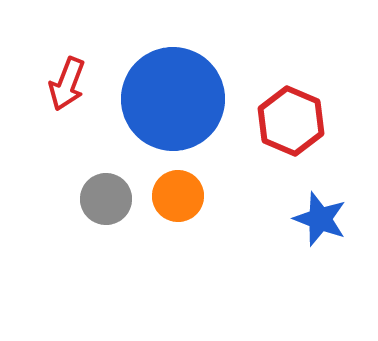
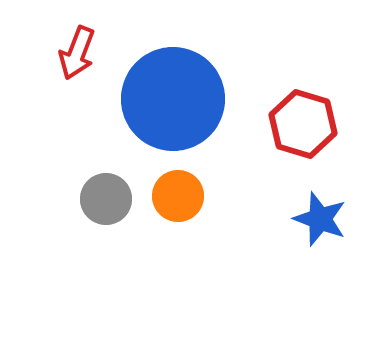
red arrow: moved 10 px right, 31 px up
red hexagon: moved 12 px right, 3 px down; rotated 6 degrees counterclockwise
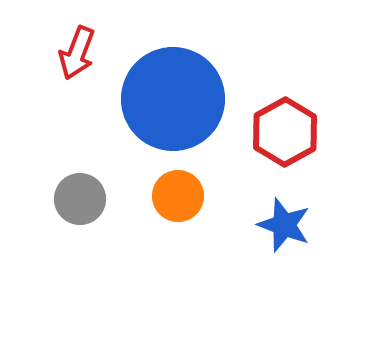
red hexagon: moved 18 px left, 8 px down; rotated 14 degrees clockwise
gray circle: moved 26 px left
blue star: moved 36 px left, 6 px down
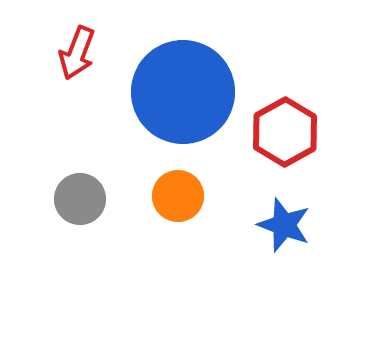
blue circle: moved 10 px right, 7 px up
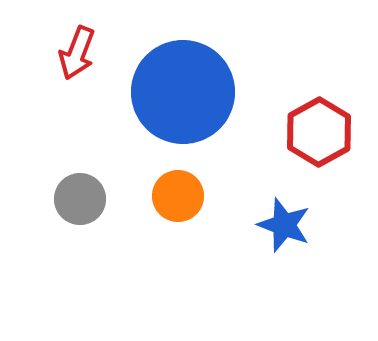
red hexagon: moved 34 px right
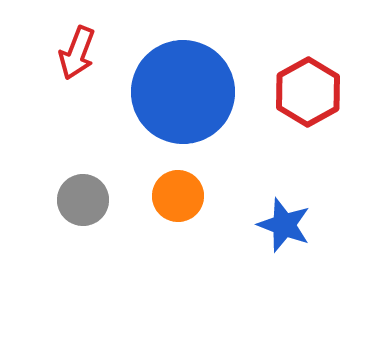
red hexagon: moved 11 px left, 40 px up
gray circle: moved 3 px right, 1 px down
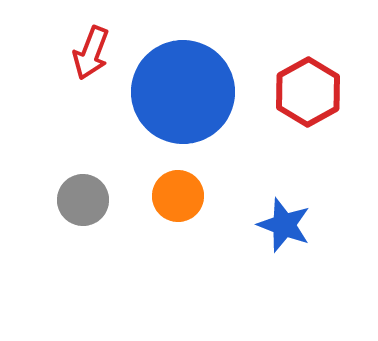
red arrow: moved 14 px right
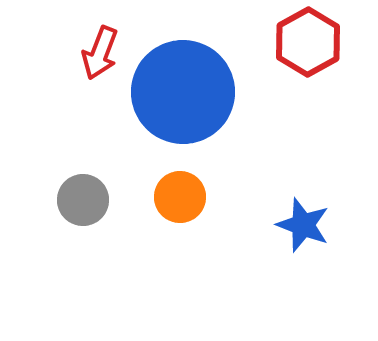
red arrow: moved 9 px right
red hexagon: moved 50 px up
orange circle: moved 2 px right, 1 px down
blue star: moved 19 px right
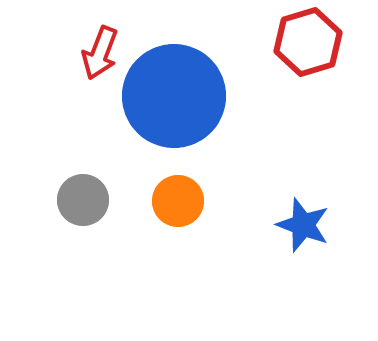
red hexagon: rotated 12 degrees clockwise
blue circle: moved 9 px left, 4 px down
orange circle: moved 2 px left, 4 px down
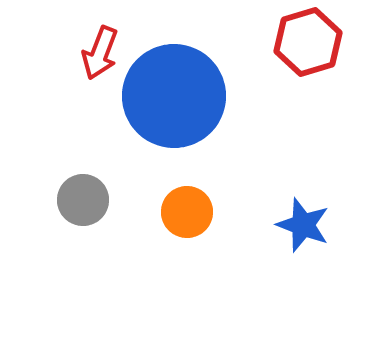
orange circle: moved 9 px right, 11 px down
